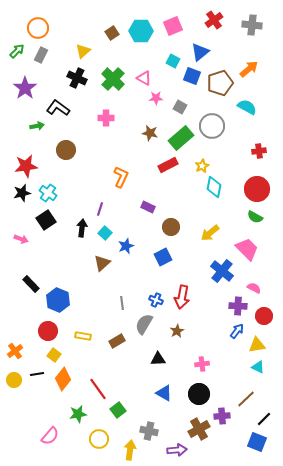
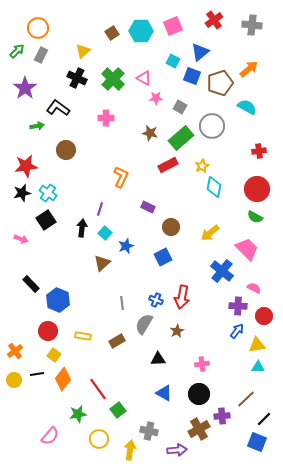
cyan triangle at (258, 367): rotated 24 degrees counterclockwise
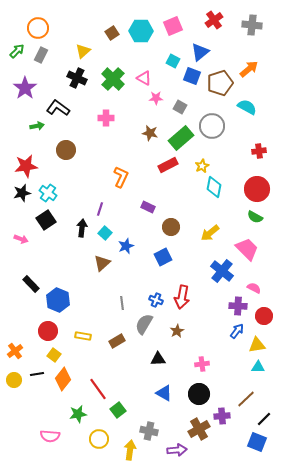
pink semicircle at (50, 436): rotated 54 degrees clockwise
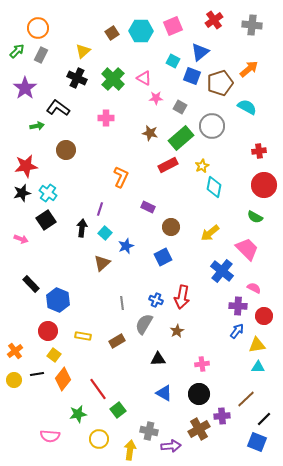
red circle at (257, 189): moved 7 px right, 4 px up
purple arrow at (177, 450): moved 6 px left, 4 px up
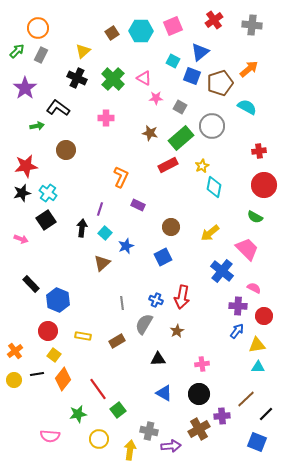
purple rectangle at (148, 207): moved 10 px left, 2 px up
black line at (264, 419): moved 2 px right, 5 px up
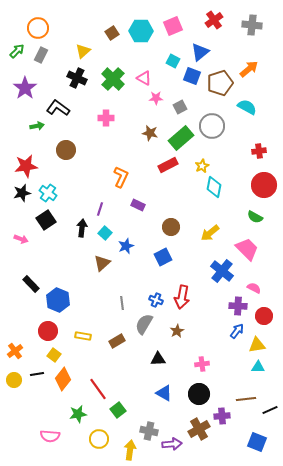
gray square at (180, 107): rotated 32 degrees clockwise
brown line at (246, 399): rotated 36 degrees clockwise
black line at (266, 414): moved 4 px right, 4 px up; rotated 21 degrees clockwise
purple arrow at (171, 446): moved 1 px right, 2 px up
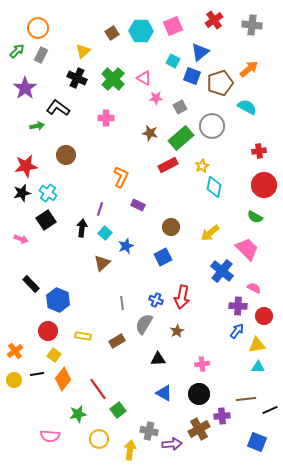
brown circle at (66, 150): moved 5 px down
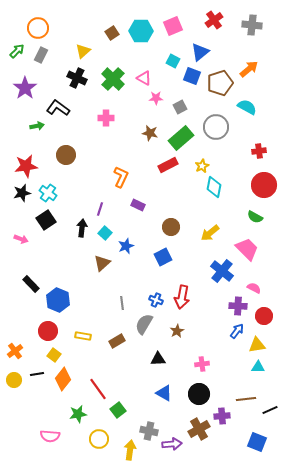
gray circle at (212, 126): moved 4 px right, 1 px down
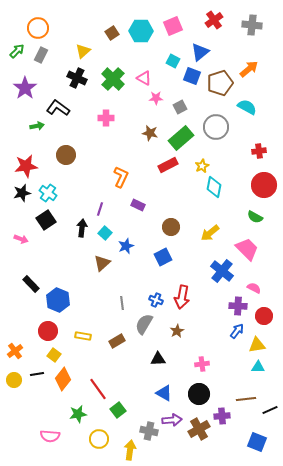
purple arrow at (172, 444): moved 24 px up
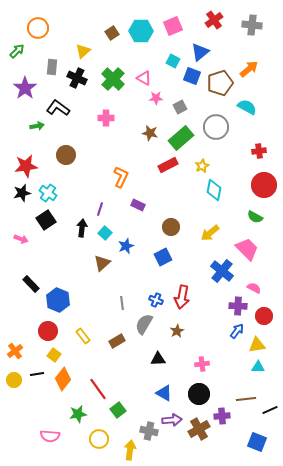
gray rectangle at (41, 55): moved 11 px right, 12 px down; rotated 21 degrees counterclockwise
cyan diamond at (214, 187): moved 3 px down
yellow rectangle at (83, 336): rotated 42 degrees clockwise
